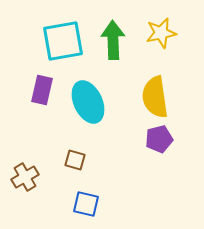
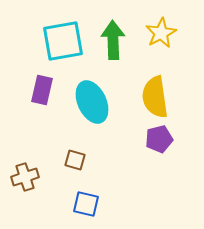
yellow star: rotated 16 degrees counterclockwise
cyan ellipse: moved 4 px right
brown cross: rotated 12 degrees clockwise
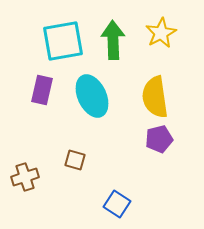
cyan ellipse: moved 6 px up
blue square: moved 31 px right; rotated 20 degrees clockwise
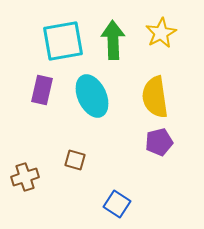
purple pentagon: moved 3 px down
